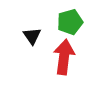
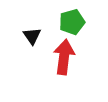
green pentagon: moved 2 px right
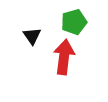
green pentagon: moved 2 px right
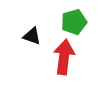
black triangle: rotated 36 degrees counterclockwise
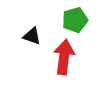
green pentagon: moved 1 px right, 2 px up
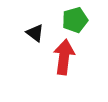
black triangle: moved 3 px right, 3 px up; rotated 18 degrees clockwise
